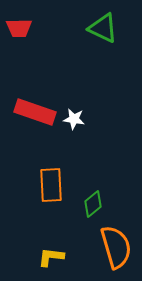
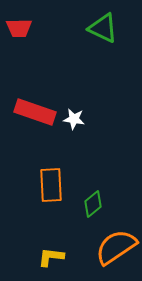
orange semicircle: rotated 108 degrees counterclockwise
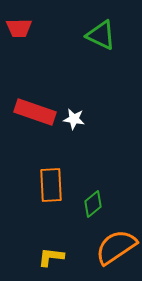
green triangle: moved 2 px left, 7 px down
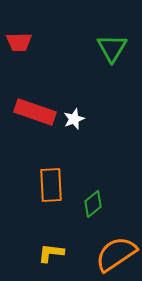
red trapezoid: moved 14 px down
green triangle: moved 11 px right, 13 px down; rotated 36 degrees clockwise
white star: rotated 30 degrees counterclockwise
orange semicircle: moved 7 px down
yellow L-shape: moved 4 px up
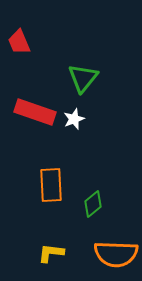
red trapezoid: rotated 68 degrees clockwise
green triangle: moved 29 px left, 30 px down; rotated 8 degrees clockwise
orange semicircle: rotated 144 degrees counterclockwise
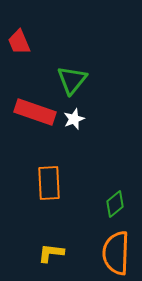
green triangle: moved 11 px left, 2 px down
orange rectangle: moved 2 px left, 2 px up
green diamond: moved 22 px right
orange semicircle: moved 1 px up; rotated 90 degrees clockwise
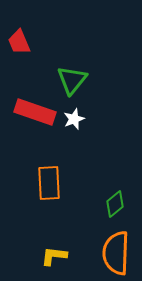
yellow L-shape: moved 3 px right, 3 px down
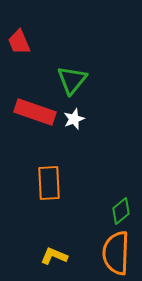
green diamond: moved 6 px right, 7 px down
yellow L-shape: rotated 16 degrees clockwise
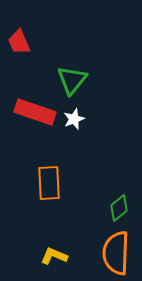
green diamond: moved 2 px left, 3 px up
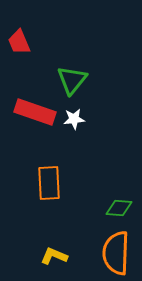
white star: rotated 15 degrees clockwise
green diamond: rotated 44 degrees clockwise
